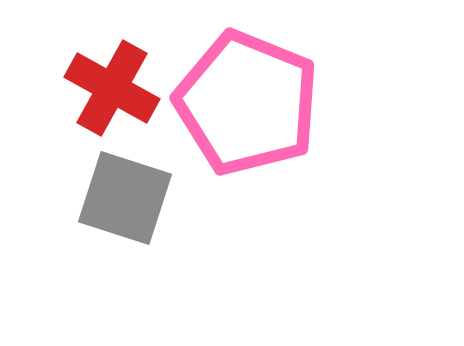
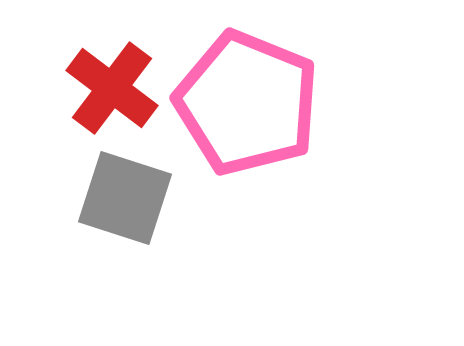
red cross: rotated 8 degrees clockwise
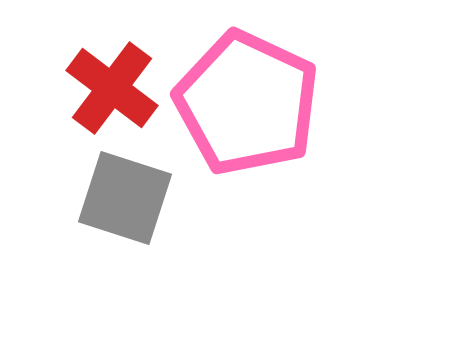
pink pentagon: rotated 3 degrees clockwise
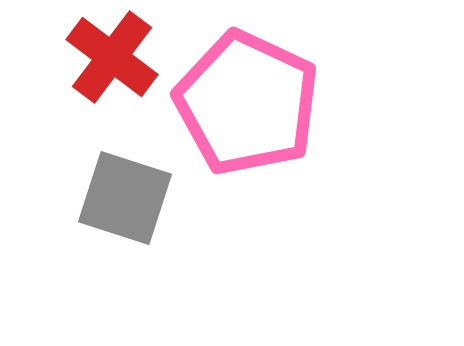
red cross: moved 31 px up
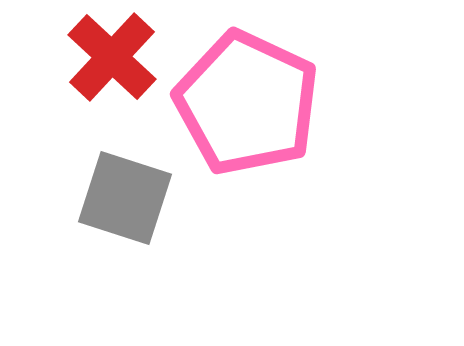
red cross: rotated 6 degrees clockwise
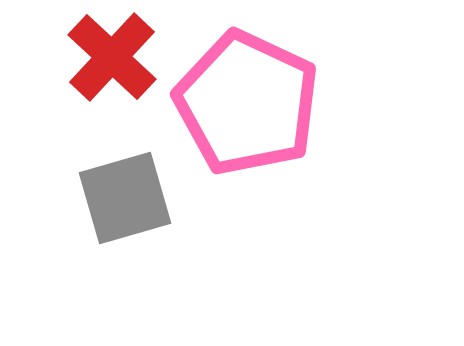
gray square: rotated 34 degrees counterclockwise
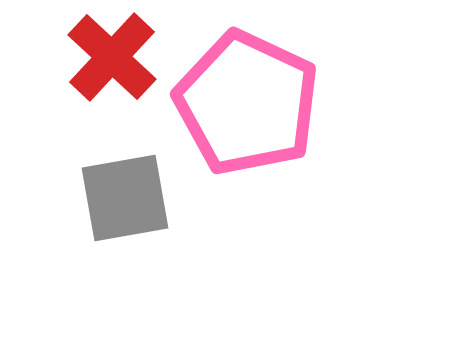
gray square: rotated 6 degrees clockwise
